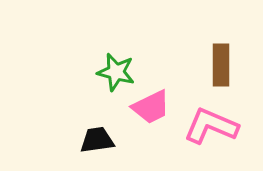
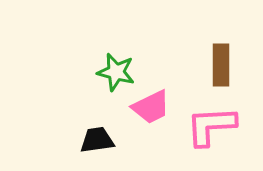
pink L-shape: rotated 26 degrees counterclockwise
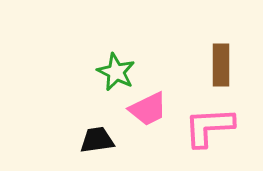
green star: rotated 12 degrees clockwise
pink trapezoid: moved 3 px left, 2 px down
pink L-shape: moved 2 px left, 1 px down
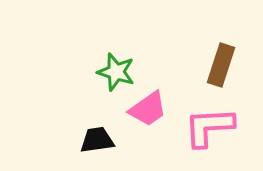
brown rectangle: rotated 18 degrees clockwise
green star: rotated 9 degrees counterclockwise
pink trapezoid: rotated 9 degrees counterclockwise
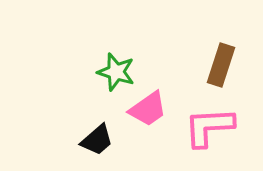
black trapezoid: rotated 147 degrees clockwise
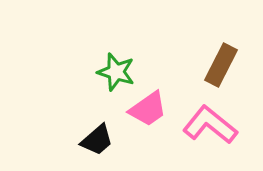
brown rectangle: rotated 9 degrees clockwise
pink L-shape: moved 1 px right, 2 px up; rotated 42 degrees clockwise
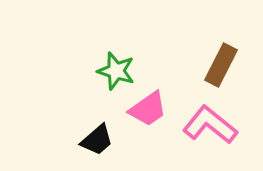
green star: moved 1 px up
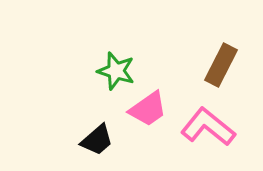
pink L-shape: moved 2 px left, 2 px down
